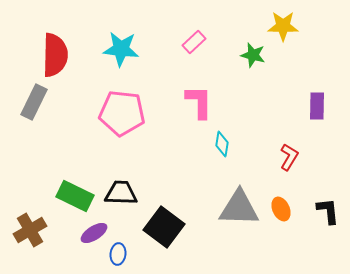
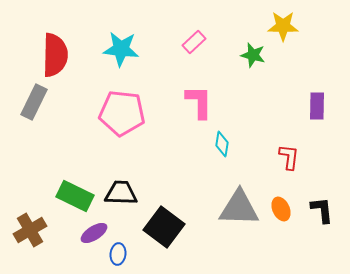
red L-shape: rotated 24 degrees counterclockwise
black L-shape: moved 6 px left, 1 px up
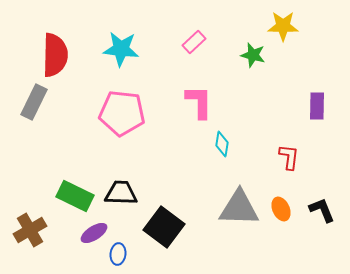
black L-shape: rotated 16 degrees counterclockwise
